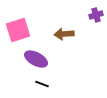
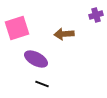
pink square: moved 1 px left, 2 px up
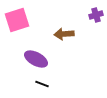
pink square: moved 8 px up
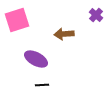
purple cross: rotated 32 degrees counterclockwise
black line: moved 1 px down; rotated 24 degrees counterclockwise
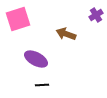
purple cross: rotated 16 degrees clockwise
pink square: moved 1 px right, 1 px up
brown arrow: moved 2 px right; rotated 24 degrees clockwise
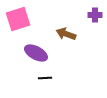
purple cross: moved 1 px left; rotated 32 degrees clockwise
purple ellipse: moved 6 px up
black line: moved 3 px right, 7 px up
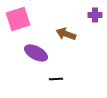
black line: moved 11 px right, 1 px down
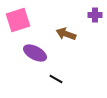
pink square: moved 1 px down
purple ellipse: moved 1 px left
black line: rotated 32 degrees clockwise
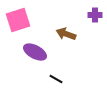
purple ellipse: moved 1 px up
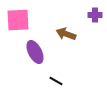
pink square: rotated 15 degrees clockwise
purple ellipse: rotated 35 degrees clockwise
black line: moved 2 px down
